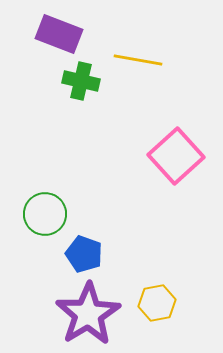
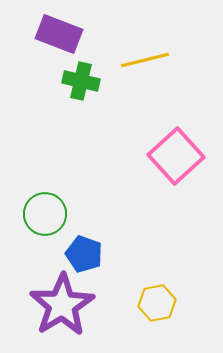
yellow line: moved 7 px right; rotated 24 degrees counterclockwise
purple star: moved 26 px left, 9 px up
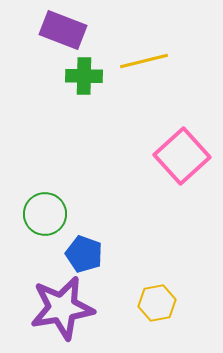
purple rectangle: moved 4 px right, 4 px up
yellow line: moved 1 px left, 1 px down
green cross: moved 3 px right, 5 px up; rotated 12 degrees counterclockwise
pink square: moved 6 px right
purple star: moved 3 px down; rotated 22 degrees clockwise
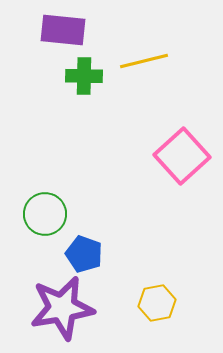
purple rectangle: rotated 15 degrees counterclockwise
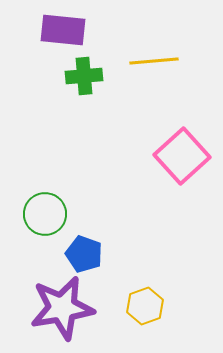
yellow line: moved 10 px right; rotated 9 degrees clockwise
green cross: rotated 6 degrees counterclockwise
yellow hexagon: moved 12 px left, 3 px down; rotated 9 degrees counterclockwise
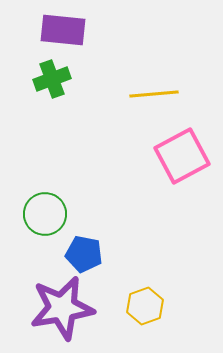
yellow line: moved 33 px down
green cross: moved 32 px left, 3 px down; rotated 15 degrees counterclockwise
pink square: rotated 14 degrees clockwise
blue pentagon: rotated 9 degrees counterclockwise
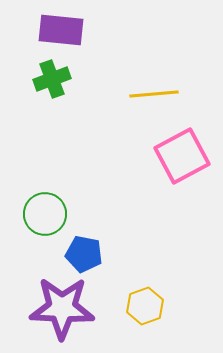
purple rectangle: moved 2 px left
purple star: rotated 12 degrees clockwise
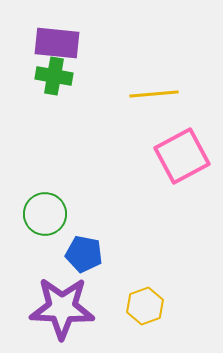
purple rectangle: moved 4 px left, 13 px down
green cross: moved 2 px right, 3 px up; rotated 30 degrees clockwise
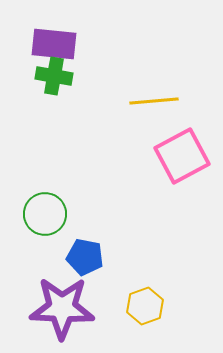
purple rectangle: moved 3 px left, 1 px down
yellow line: moved 7 px down
blue pentagon: moved 1 px right, 3 px down
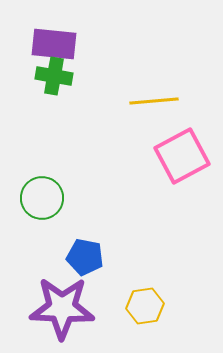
green circle: moved 3 px left, 16 px up
yellow hexagon: rotated 12 degrees clockwise
